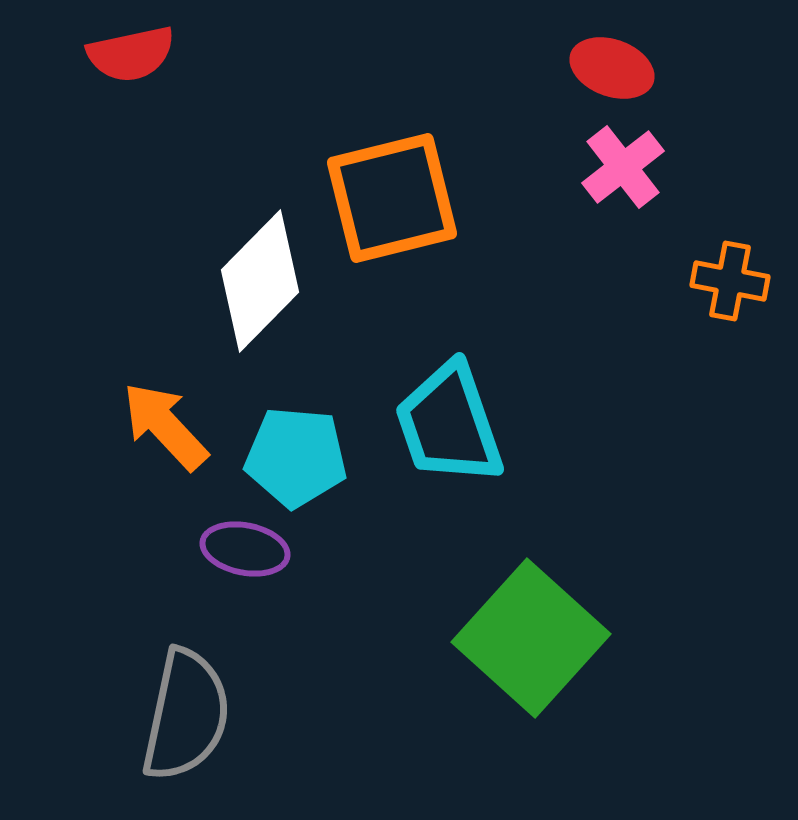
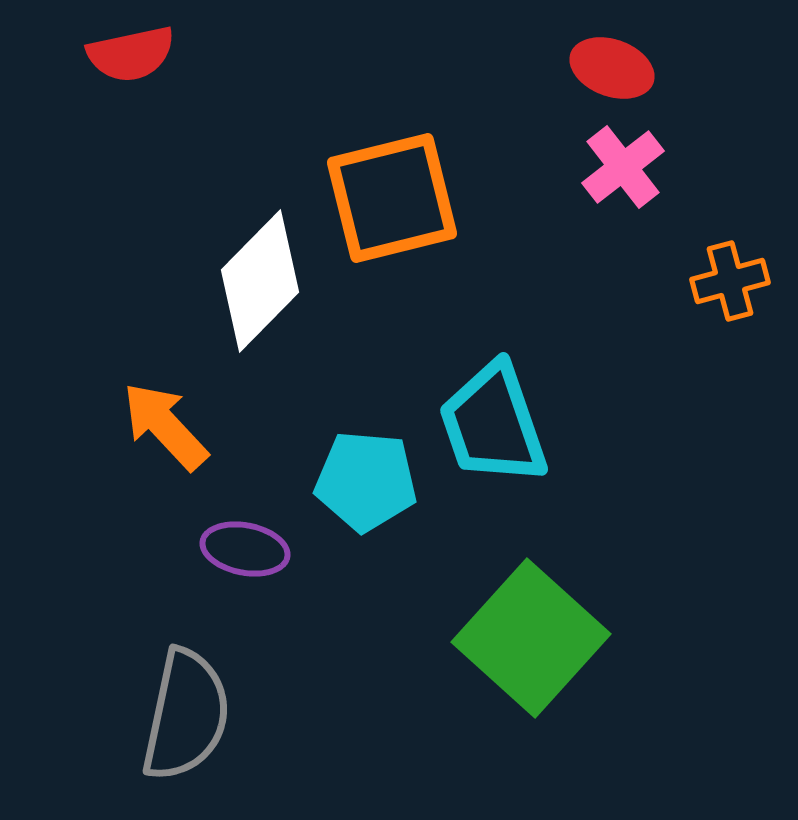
orange cross: rotated 26 degrees counterclockwise
cyan trapezoid: moved 44 px right
cyan pentagon: moved 70 px right, 24 px down
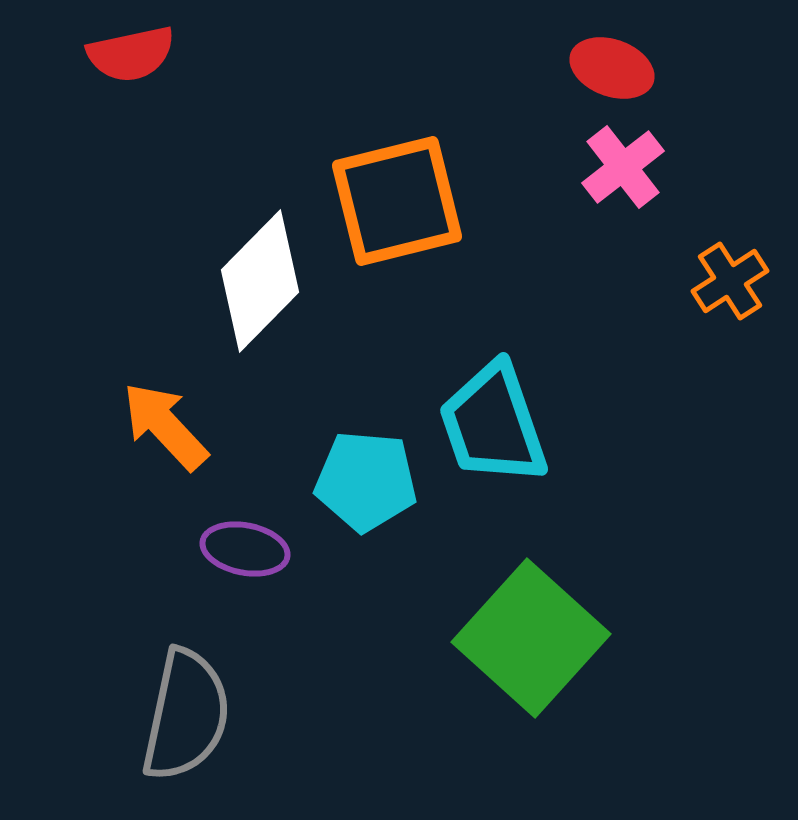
orange square: moved 5 px right, 3 px down
orange cross: rotated 18 degrees counterclockwise
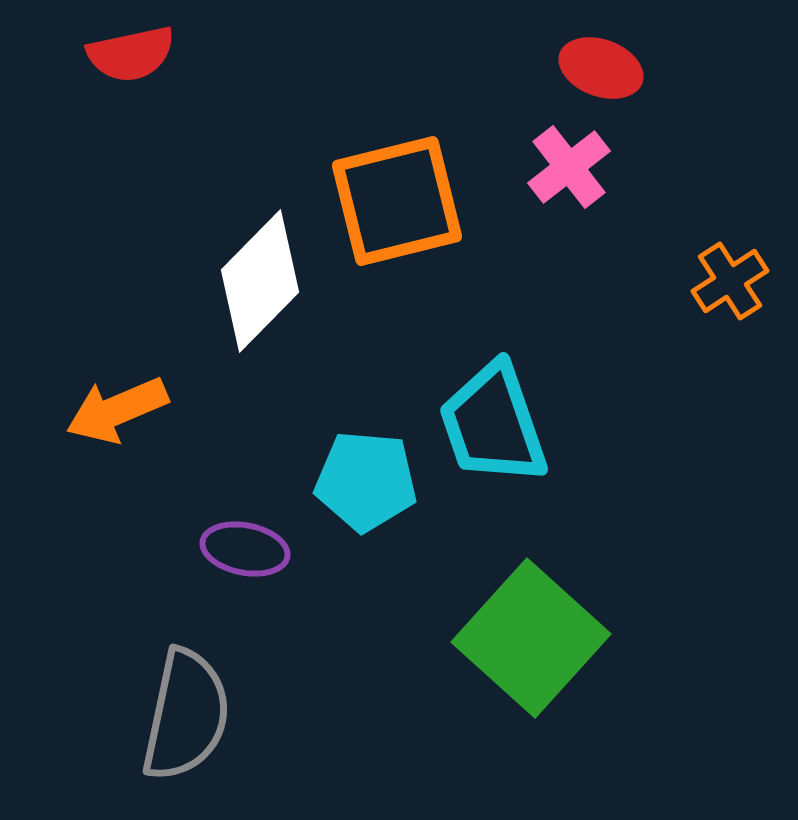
red ellipse: moved 11 px left
pink cross: moved 54 px left
orange arrow: moved 48 px left, 16 px up; rotated 70 degrees counterclockwise
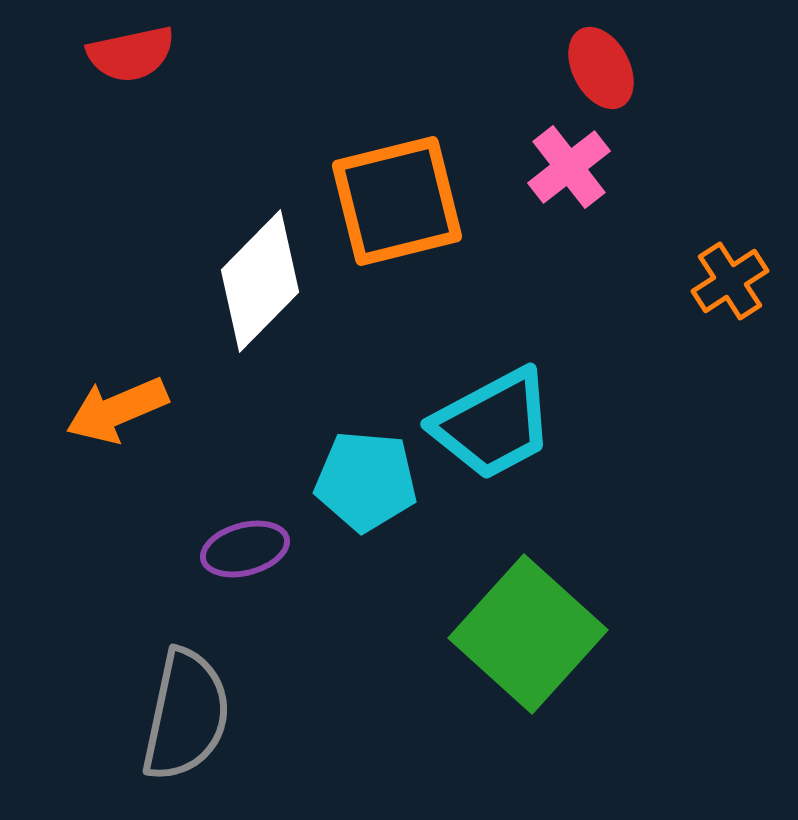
red ellipse: rotated 42 degrees clockwise
cyan trapezoid: rotated 99 degrees counterclockwise
purple ellipse: rotated 26 degrees counterclockwise
green square: moved 3 px left, 4 px up
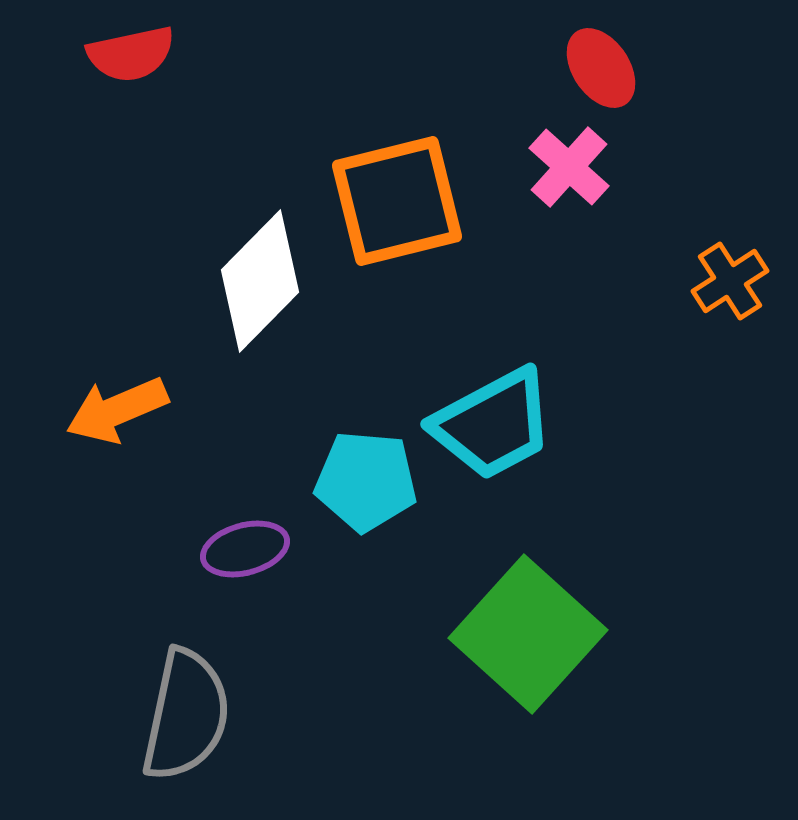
red ellipse: rotated 6 degrees counterclockwise
pink cross: rotated 10 degrees counterclockwise
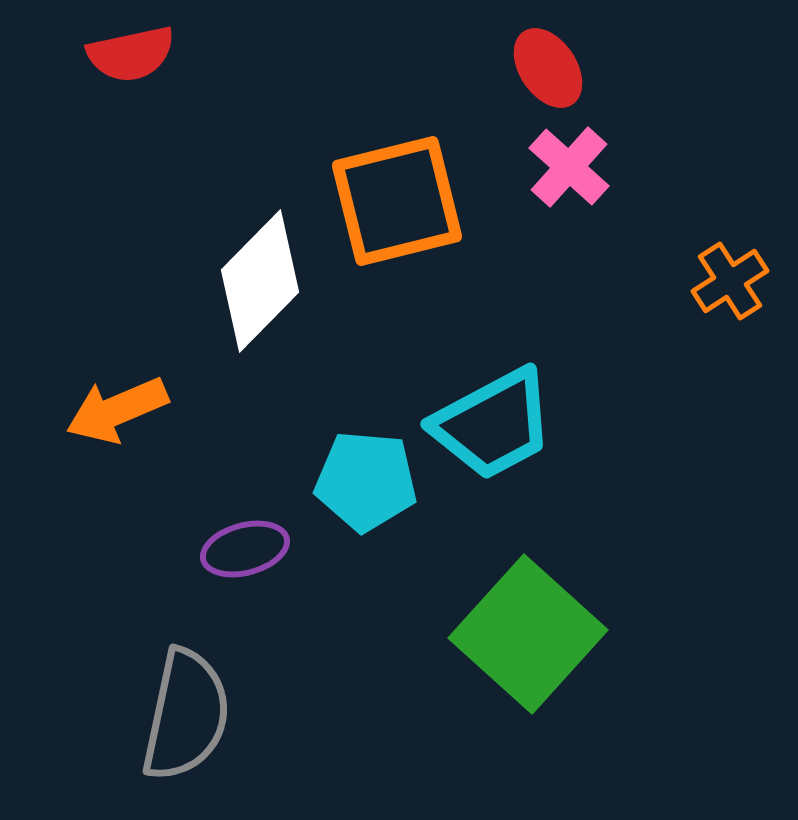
red ellipse: moved 53 px left
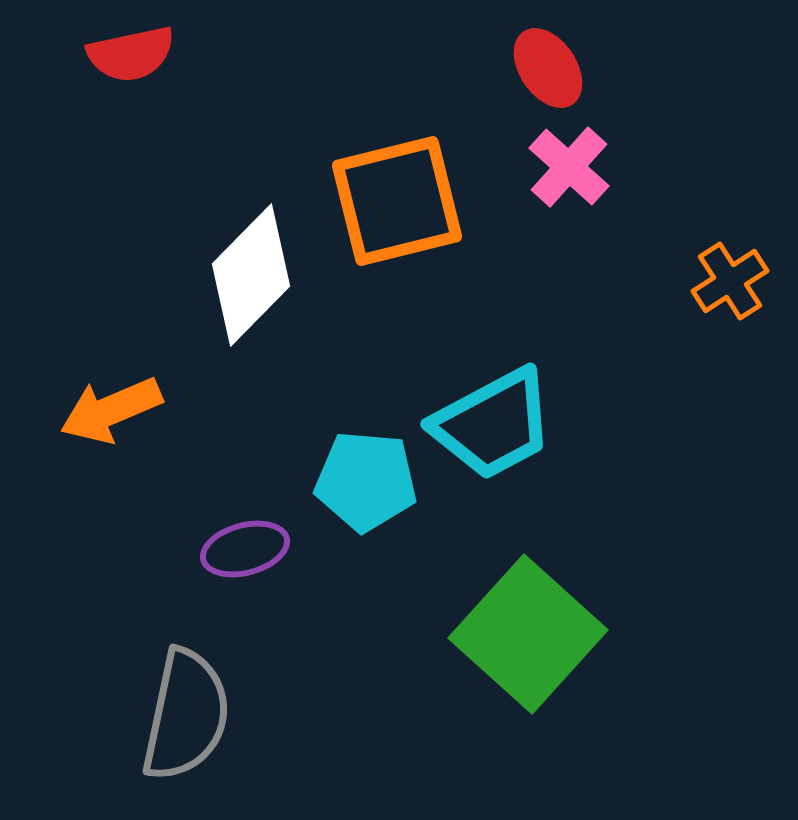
white diamond: moved 9 px left, 6 px up
orange arrow: moved 6 px left
